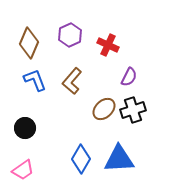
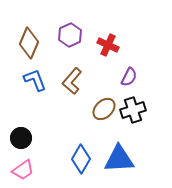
black circle: moved 4 px left, 10 px down
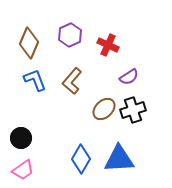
purple semicircle: rotated 30 degrees clockwise
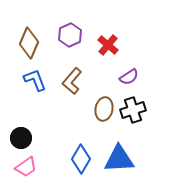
red cross: rotated 15 degrees clockwise
brown ellipse: rotated 35 degrees counterclockwise
pink trapezoid: moved 3 px right, 3 px up
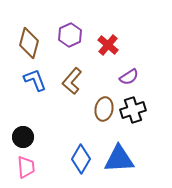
brown diamond: rotated 8 degrees counterclockwise
black circle: moved 2 px right, 1 px up
pink trapezoid: rotated 60 degrees counterclockwise
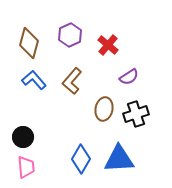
blue L-shape: moved 1 px left; rotated 20 degrees counterclockwise
black cross: moved 3 px right, 4 px down
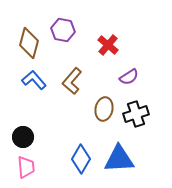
purple hexagon: moved 7 px left, 5 px up; rotated 25 degrees counterclockwise
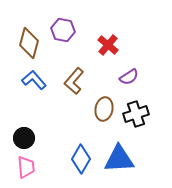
brown L-shape: moved 2 px right
black circle: moved 1 px right, 1 px down
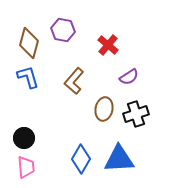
blue L-shape: moved 6 px left, 3 px up; rotated 25 degrees clockwise
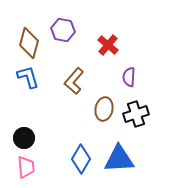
purple semicircle: rotated 126 degrees clockwise
